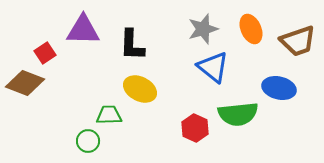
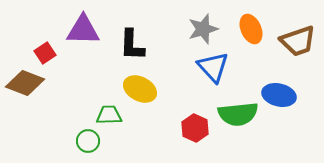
blue triangle: rotated 8 degrees clockwise
blue ellipse: moved 7 px down
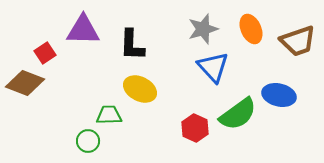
green semicircle: rotated 30 degrees counterclockwise
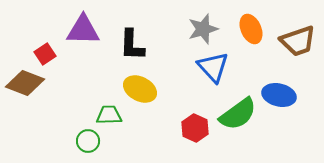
red square: moved 1 px down
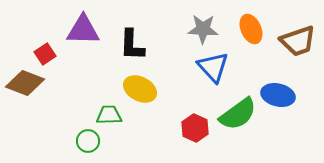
gray star: rotated 20 degrees clockwise
blue ellipse: moved 1 px left
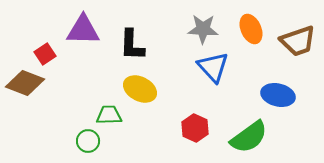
green semicircle: moved 11 px right, 23 px down
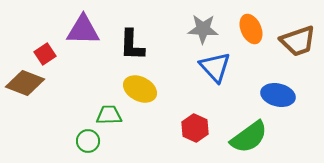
blue triangle: moved 2 px right
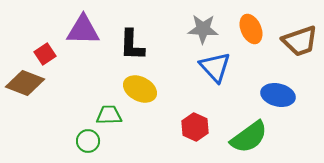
brown trapezoid: moved 2 px right
red hexagon: moved 1 px up
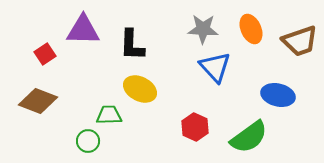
brown diamond: moved 13 px right, 18 px down
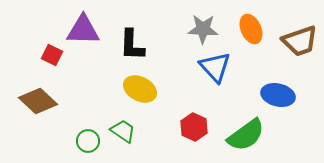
red square: moved 7 px right, 1 px down; rotated 30 degrees counterclockwise
brown diamond: rotated 21 degrees clockwise
green trapezoid: moved 14 px right, 16 px down; rotated 36 degrees clockwise
red hexagon: moved 1 px left
green semicircle: moved 3 px left, 2 px up
